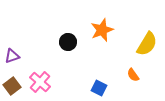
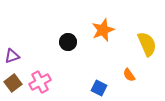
orange star: moved 1 px right
yellow semicircle: rotated 55 degrees counterclockwise
orange semicircle: moved 4 px left
pink cross: rotated 20 degrees clockwise
brown square: moved 1 px right, 3 px up
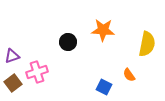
orange star: rotated 25 degrees clockwise
yellow semicircle: rotated 35 degrees clockwise
pink cross: moved 3 px left, 10 px up; rotated 10 degrees clockwise
blue square: moved 5 px right, 1 px up
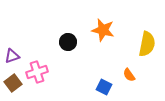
orange star: rotated 10 degrees clockwise
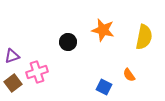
yellow semicircle: moved 3 px left, 7 px up
